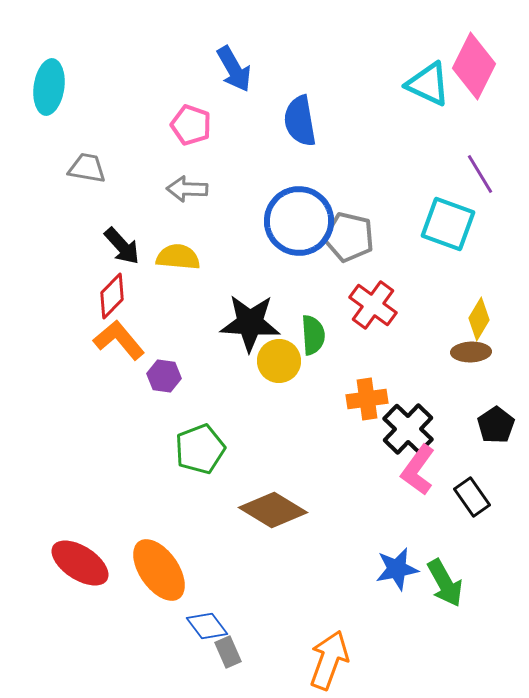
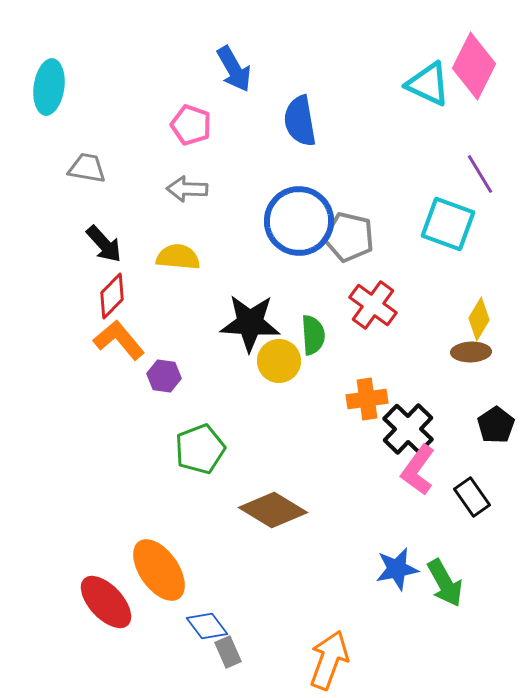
black arrow: moved 18 px left, 2 px up
red ellipse: moved 26 px right, 39 px down; rotated 14 degrees clockwise
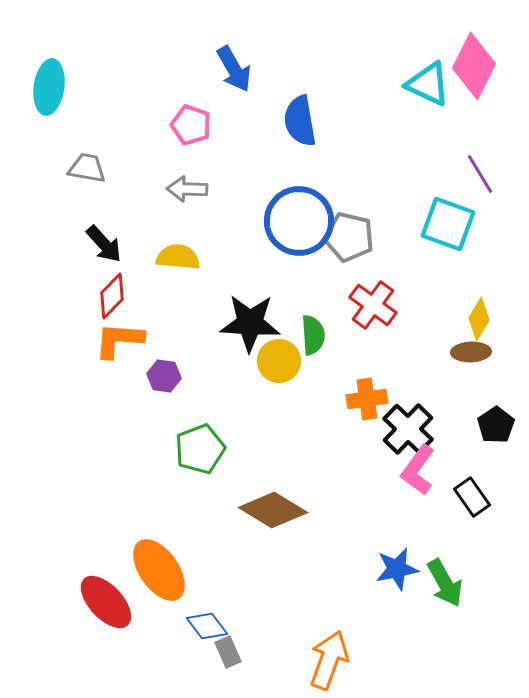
orange L-shape: rotated 46 degrees counterclockwise
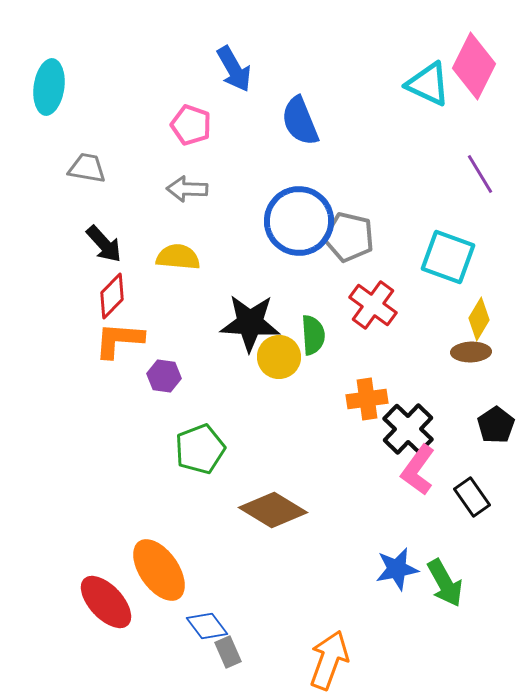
blue semicircle: rotated 12 degrees counterclockwise
cyan square: moved 33 px down
yellow circle: moved 4 px up
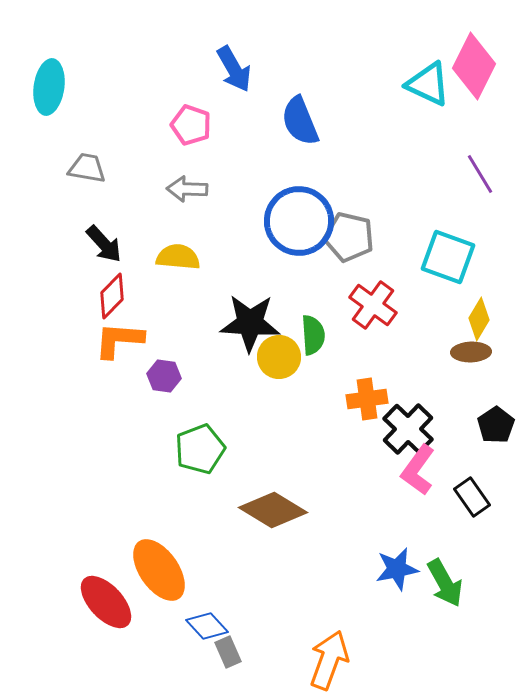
blue diamond: rotated 6 degrees counterclockwise
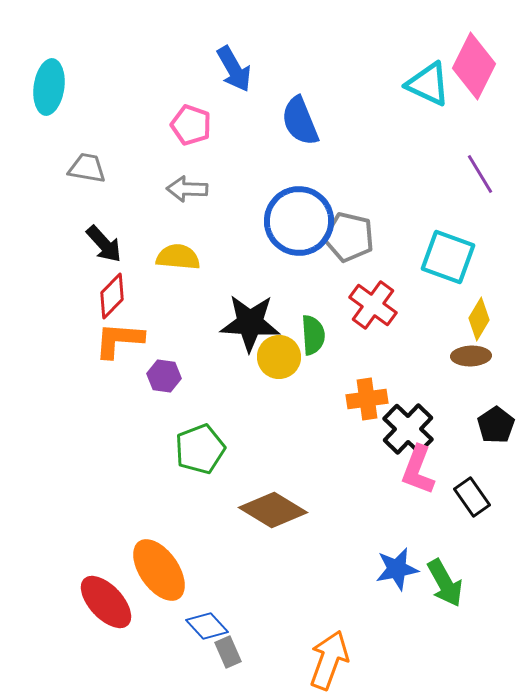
brown ellipse: moved 4 px down
pink L-shape: rotated 15 degrees counterclockwise
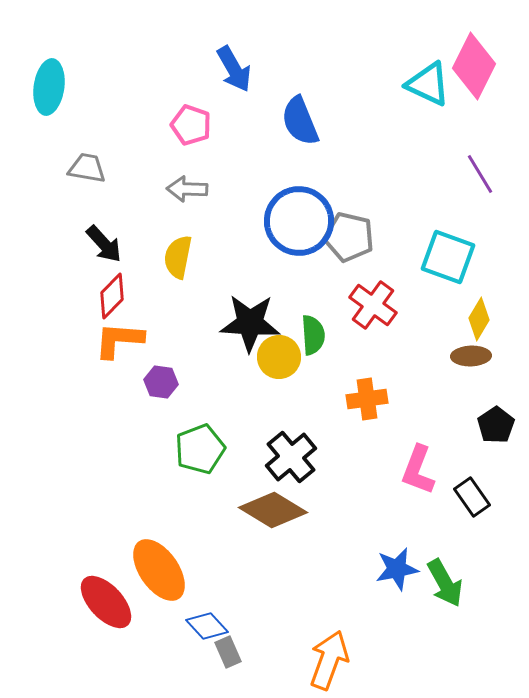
yellow semicircle: rotated 84 degrees counterclockwise
purple hexagon: moved 3 px left, 6 px down
black cross: moved 117 px left, 28 px down; rotated 6 degrees clockwise
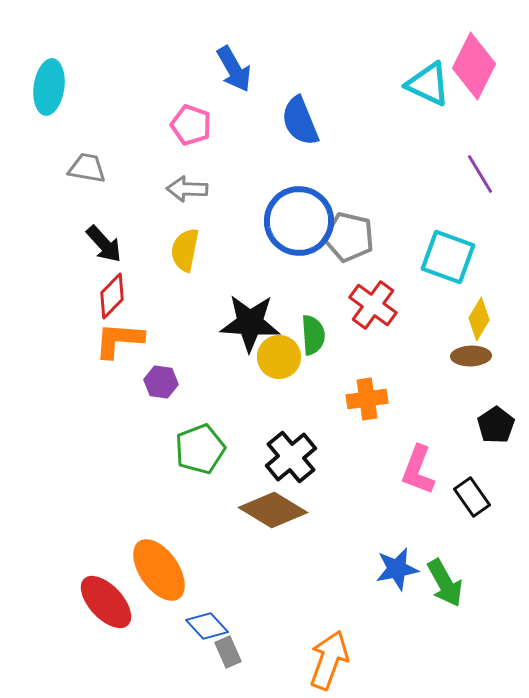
yellow semicircle: moved 7 px right, 7 px up
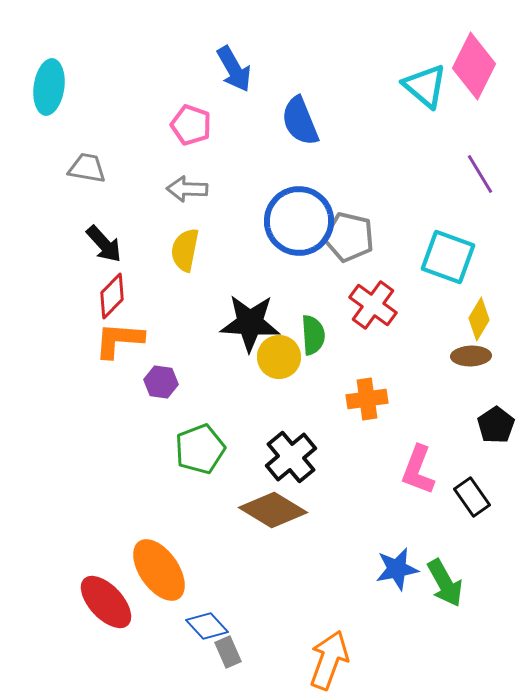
cyan triangle: moved 3 px left, 2 px down; rotated 15 degrees clockwise
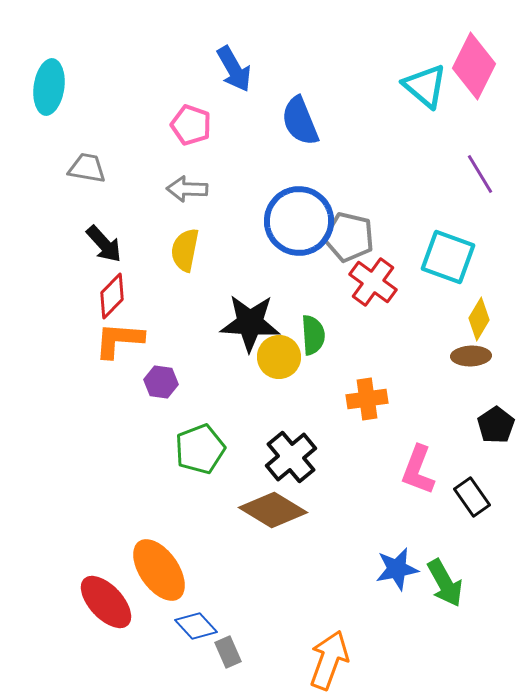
red cross: moved 23 px up
blue diamond: moved 11 px left
